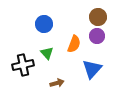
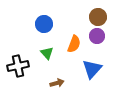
black cross: moved 5 px left, 1 px down
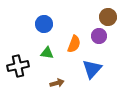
brown circle: moved 10 px right
purple circle: moved 2 px right
green triangle: rotated 40 degrees counterclockwise
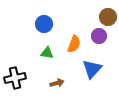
black cross: moved 3 px left, 12 px down
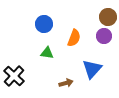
purple circle: moved 5 px right
orange semicircle: moved 6 px up
black cross: moved 1 px left, 2 px up; rotated 35 degrees counterclockwise
brown arrow: moved 9 px right
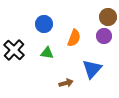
black cross: moved 26 px up
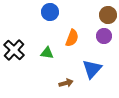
brown circle: moved 2 px up
blue circle: moved 6 px right, 12 px up
orange semicircle: moved 2 px left
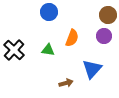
blue circle: moved 1 px left
green triangle: moved 1 px right, 3 px up
